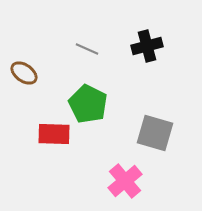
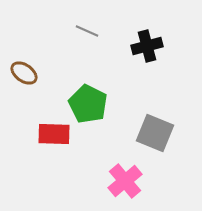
gray line: moved 18 px up
gray square: rotated 6 degrees clockwise
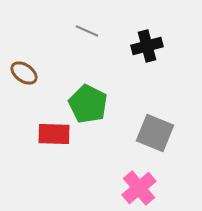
pink cross: moved 14 px right, 7 px down
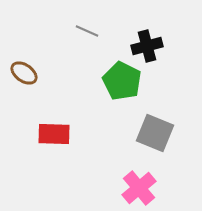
green pentagon: moved 34 px right, 23 px up
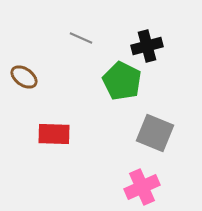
gray line: moved 6 px left, 7 px down
brown ellipse: moved 4 px down
pink cross: moved 3 px right, 1 px up; rotated 16 degrees clockwise
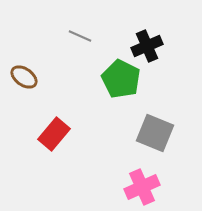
gray line: moved 1 px left, 2 px up
black cross: rotated 8 degrees counterclockwise
green pentagon: moved 1 px left, 2 px up
red rectangle: rotated 52 degrees counterclockwise
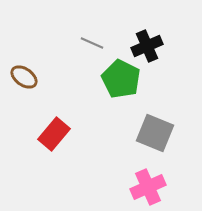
gray line: moved 12 px right, 7 px down
pink cross: moved 6 px right
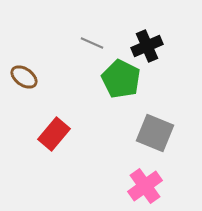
pink cross: moved 3 px left, 1 px up; rotated 12 degrees counterclockwise
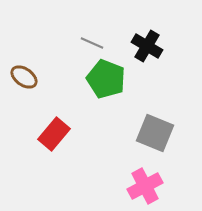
black cross: rotated 36 degrees counterclockwise
green pentagon: moved 15 px left; rotated 6 degrees counterclockwise
pink cross: rotated 8 degrees clockwise
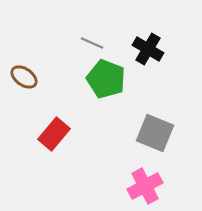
black cross: moved 1 px right, 3 px down
